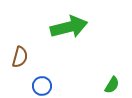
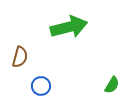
blue circle: moved 1 px left
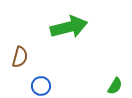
green semicircle: moved 3 px right, 1 px down
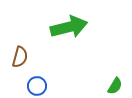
blue circle: moved 4 px left
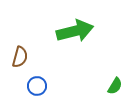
green arrow: moved 6 px right, 4 px down
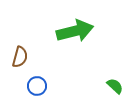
green semicircle: rotated 78 degrees counterclockwise
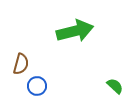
brown semicircle: moved 1 px right, 7 px down
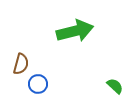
blue circle: moved 1 px right, 2 px up
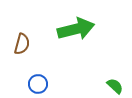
green arrow: moved 1 px right, 2 px up
brown semicircle: moved 1 px right, 20 px up
